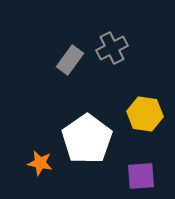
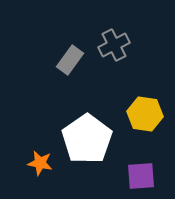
gray cross: moved 2 px right, 3 px up
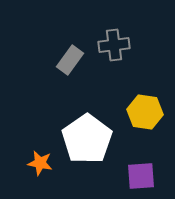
gray cross: rotated 20 degrees clockwise
yellow hexagon: moved 2 px up
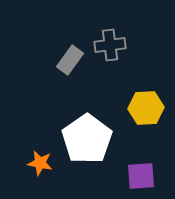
gray cross: moved 4 px left
yellow hexagon: moved 1 px right, 4 px up; rotated 12 degrees counterclockwise
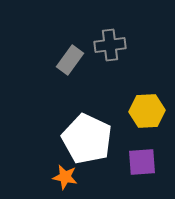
yellow hexagon: moved 1 px right, 3 px down
white pentagon: rotated 12 degrees counterclockwise
orange star: moved 25 px right, 14 px down
purple square: moved 1 px right, 14 px up
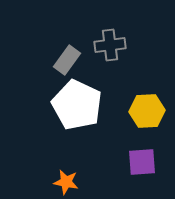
gray rectangle: moved 3 px left
white pentagon: moved 10 px left, 34 px up
orange star: moved 1 px right, 5 px down
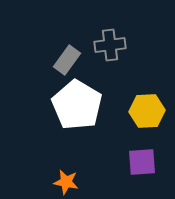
white pentagon: rotated 6 degrees clockwise
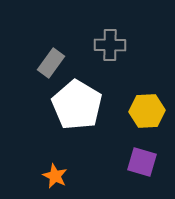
gray cross: rotated 8 degrees clockwise
gray rectangle: moved 16 px left, 3 px down
purple square: rotated 20 degrees clockwise
orange star: moved 11 px left, 6 px up; rotated 15 degrees clockwise
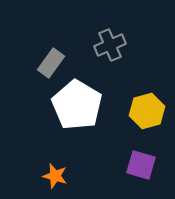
gray cross: rotated 24 degrees counterclockwise
yellow hexagon: rotated 12 degrees counterclockwise
purple square: moved 1 px left, 3 px down
orange star: rotated 10 degrees counterclockwise
